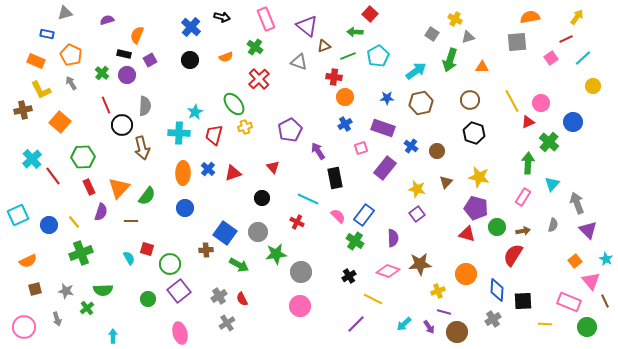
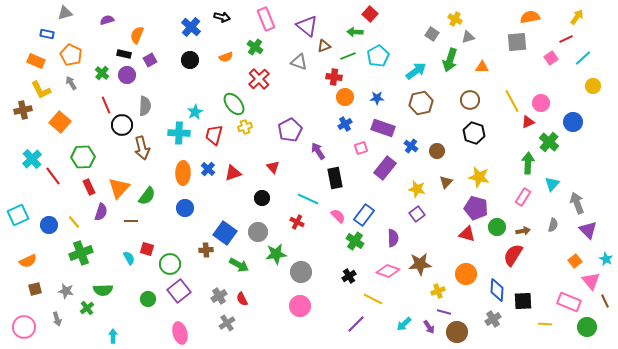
blue star at (387, 98): moved 10 px left
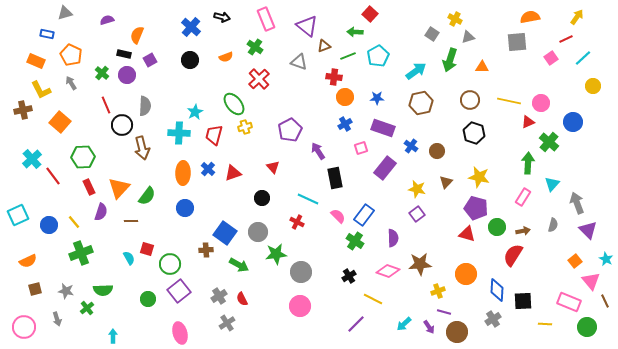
yellow line at (512, 101): moved 3 px left; rotated 50 degrees counterclockwise
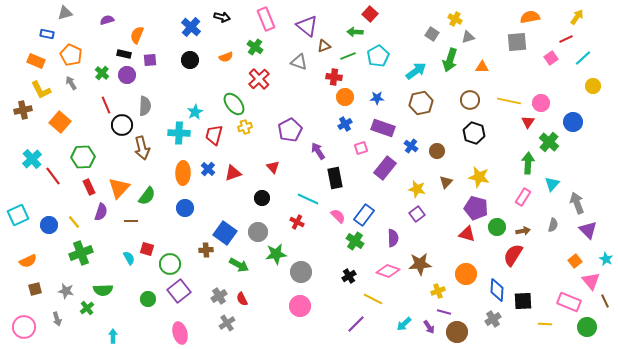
purple square at (150, 60): rotated 24 degrees clockwise
red triangle at (528, 122): rotated 32 degrees counterclockwise
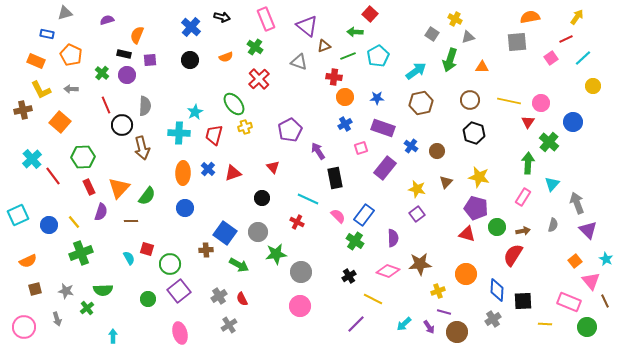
gray arrow at (71, 83): moved 6 px down; rotated 56 degrees counterclockwise
gray cross at (227, 323): moved 2 px right, 2 px down
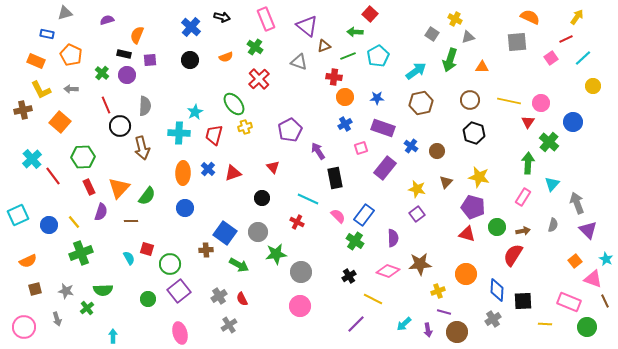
orange semicircle at (530, 17): rotated 36 degrees clockwise
black circle at (122, 125): moved 2 px left, 1 px down
purple pentagon at (476, 208): moved 3 px left, 1 px up
pink triangle at (591, 281): moved 2 px right, 2 px up; rotated 30 degrees counterclockwise
purple arrow at (429, 327): moved 1 px left, 3 px down; rotated 24 degrees clockwise
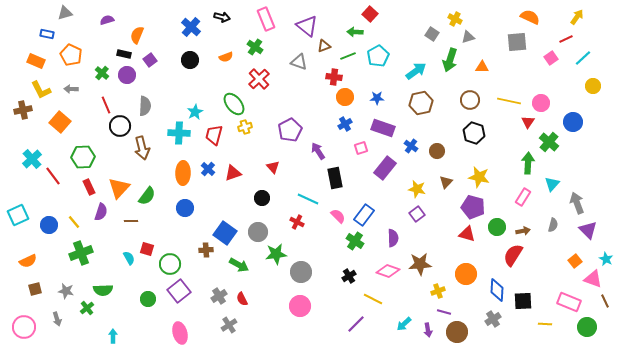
purple square at (150, 60): rotated 32 degrees counterclockwise
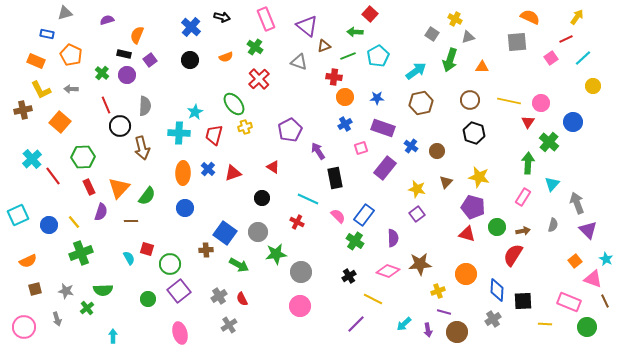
red triangle at (273, 167): rotated 16 degrees counterclockwise
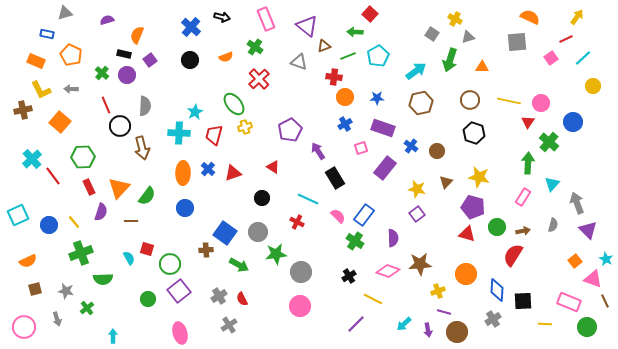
black rectangle at (335, 178): rotated 20 degrees counterclockwise
green semicircle at (103, 290): moved 11 px up
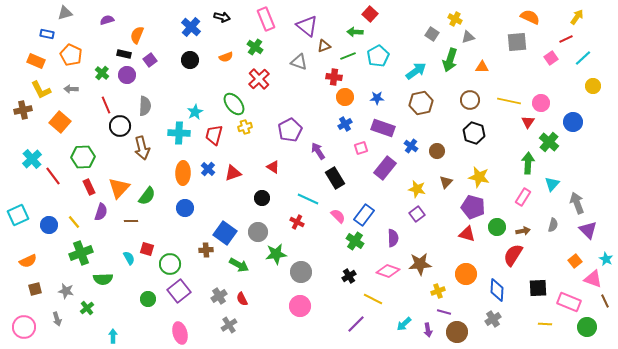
black square at (523, 301): moved 15 px right, 13 px up
